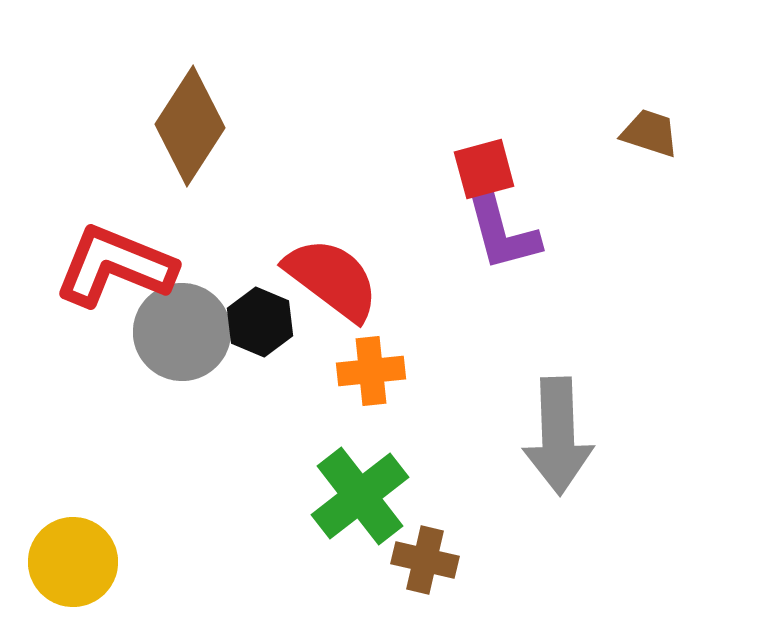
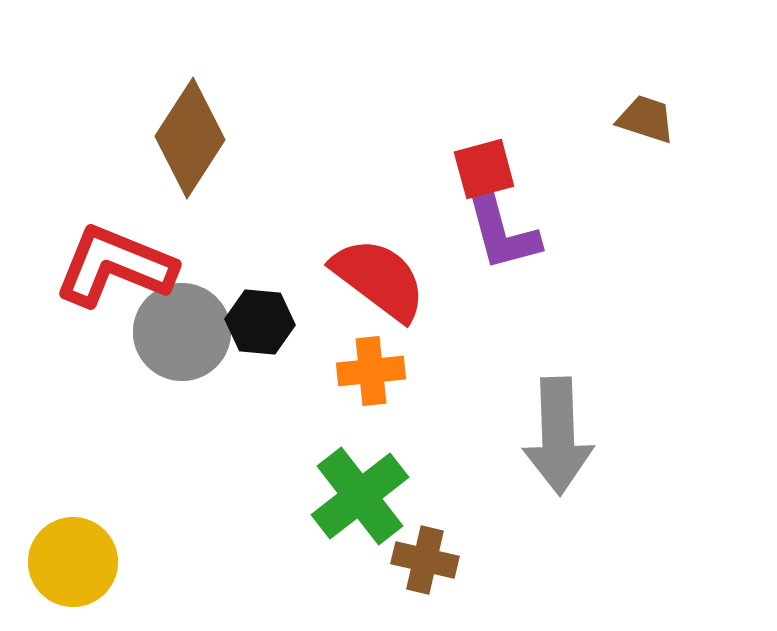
brown diamond: moved 12 px down
brown trapezoid: moved 4 px left, 14 px up
red semicircle: moved 47 px right
black hexagon: rotated 18 degrees counterclockwise
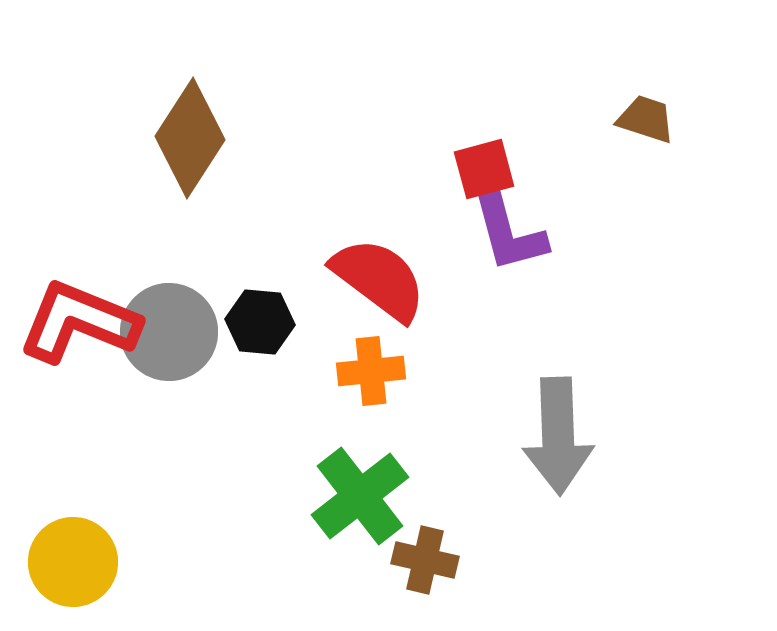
purple L-shape: moved 7 px right, 1 px down
red L-shape: moved 36 px left, 56 px down
gray circle: moved 13 px left
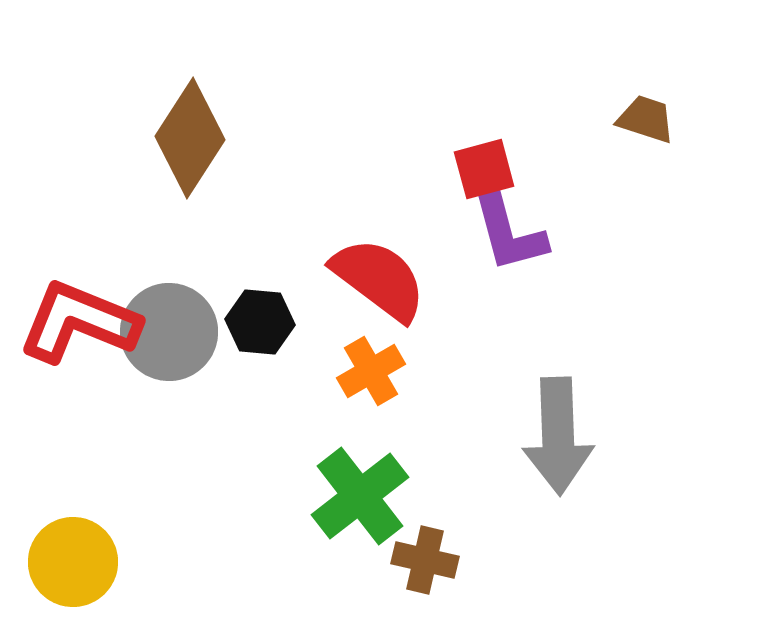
orange cross: rotated 24 degrees counterclockwise
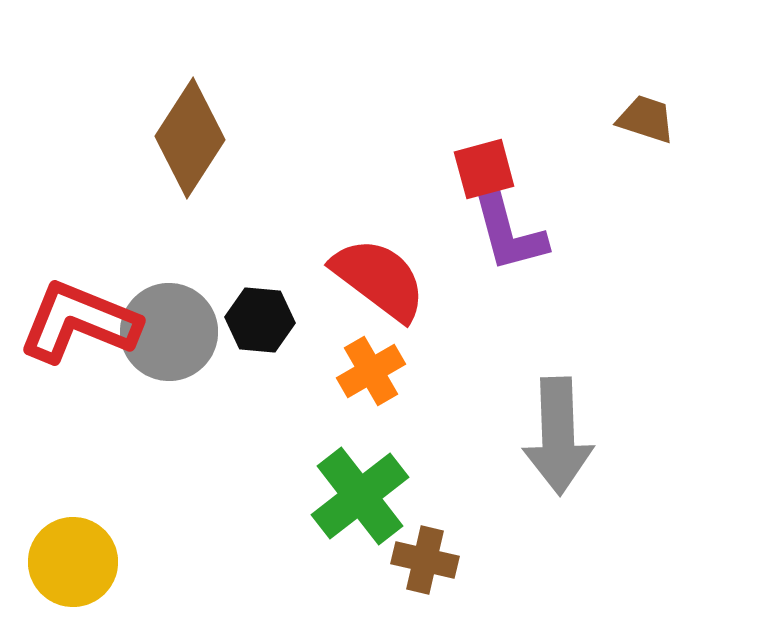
black hexagon: moved 2 px up
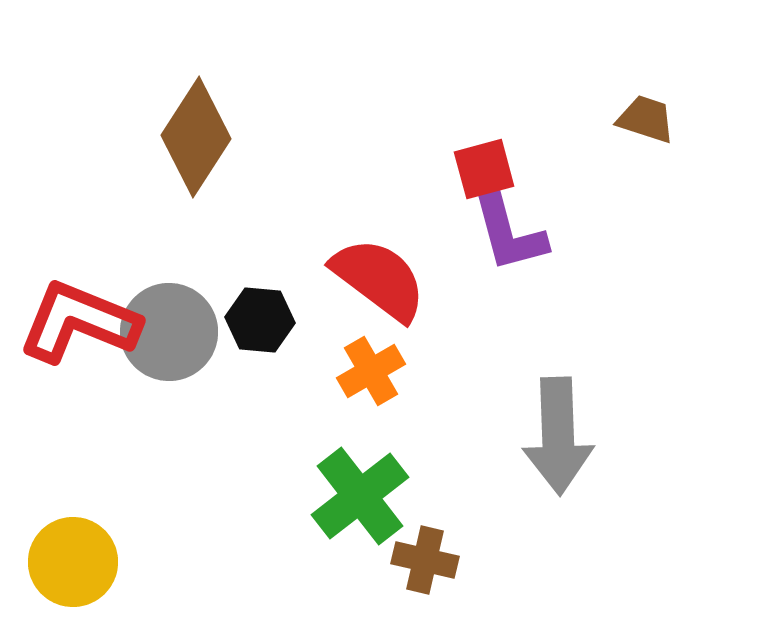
brown diamond: moved 6 px right, 1 px up
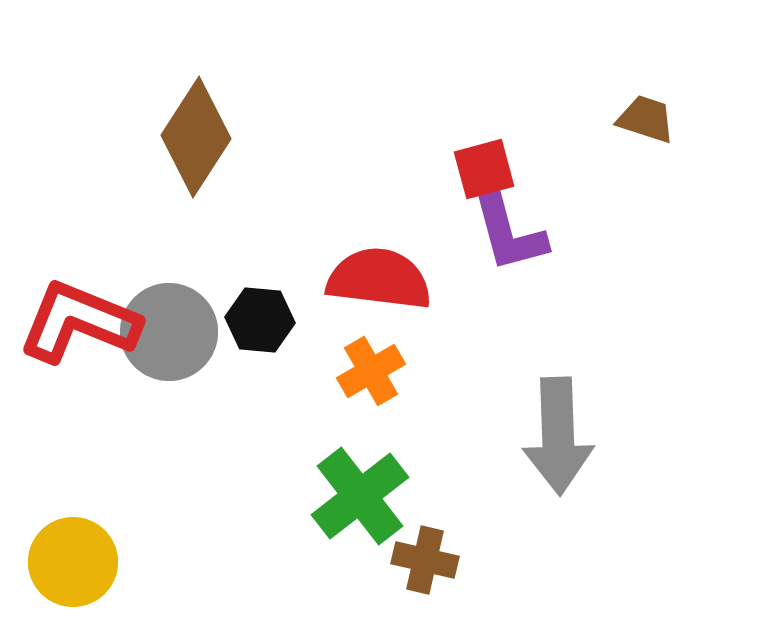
red semicircle: rotated 30 degrees counterclockwise
